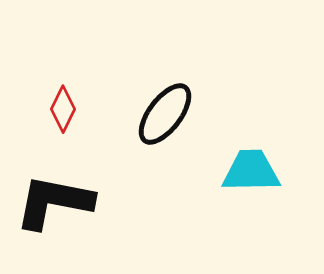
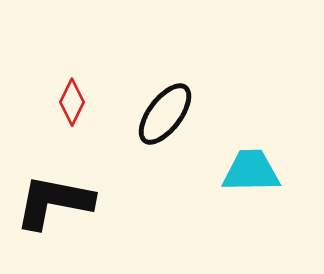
red diamond: moved 9 px right, 7 px up
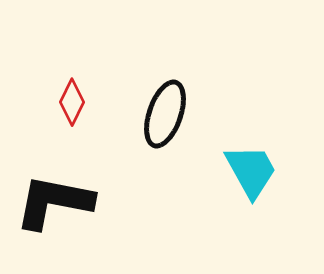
black ellipse: rotated 18 degrees counterclockwise
cyan trapezoid: rotated 62 degrees clockwise
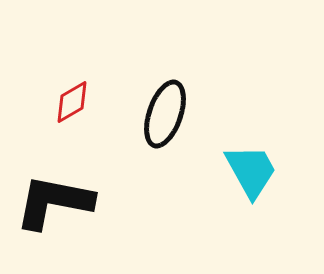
red diamond: rotated 33 degrees clockwise
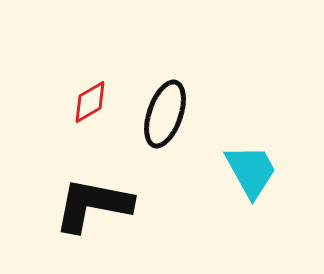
red diamond: moved 18 px right
black L-shape: moved 39 px right, 3 px down
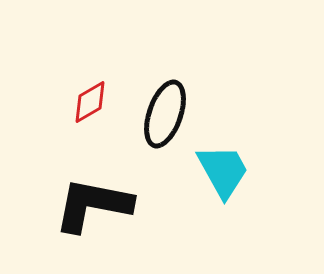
cyan trapezoid: moved 28 px left
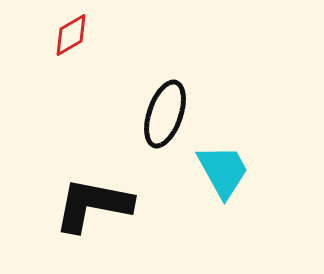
red diamond: moved 19 px left, 67 px up
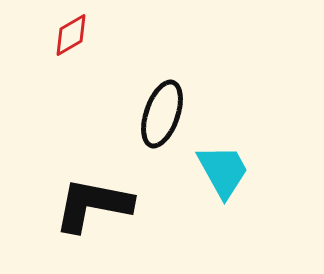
black ellipse: moved 3 px left
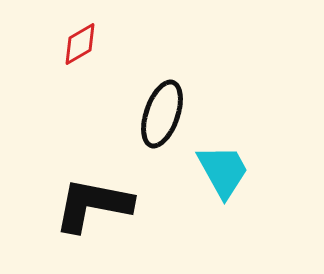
red diamond: moved 9 px right, 9 px down
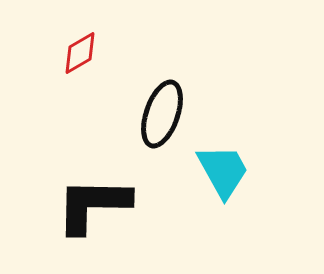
red diamond: moved 9 px down
black L-shape: rotated 10 degrees counterclockwise
